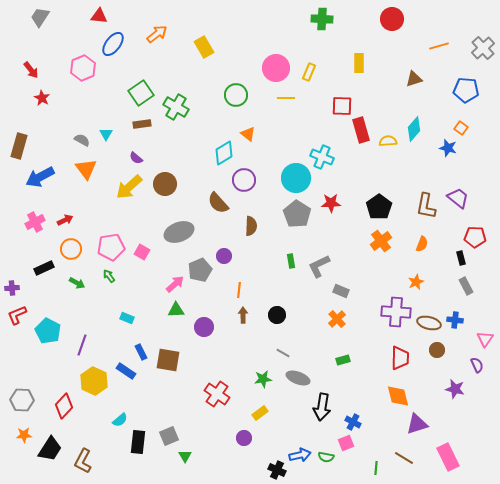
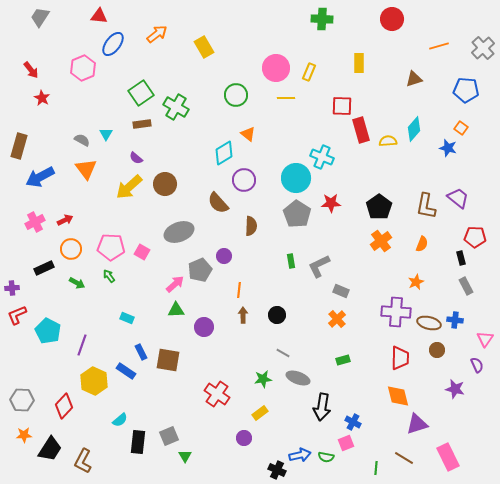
pink pentagon at (111, 247): rotated 12 degrees clockwise
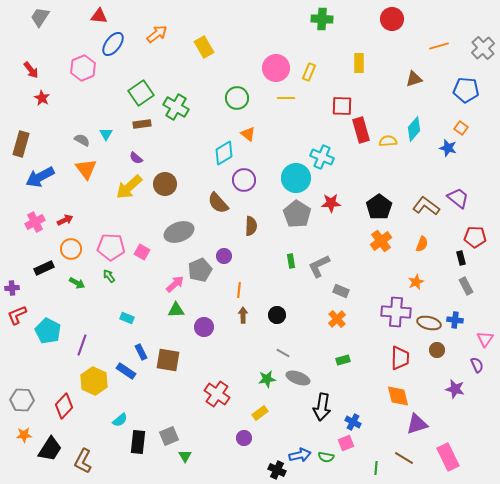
green circle at (236, 95): moved 1 px right, 3 px down
brown rectangle at (19, 146): moved 2 px right, 2 px up
brown L-shape at (426, 206): rotated 116 degrees clockwise
green star at (263, 379): moved 4 px right
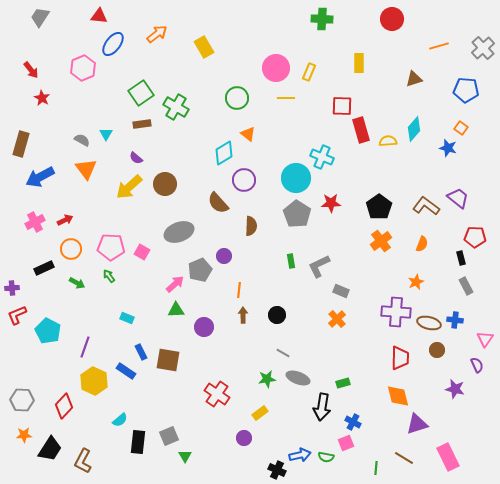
purple line at (82, 345): moved 3 px right, 2 px down
green rectangle at (343, 360): moved 23 px down
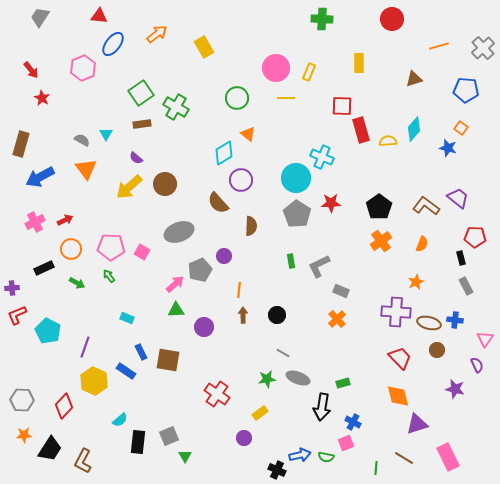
purple circle at (244, 180): moved 3 px left
red trapezoid at (400, 358): rotated 45 degrees counterclockwise
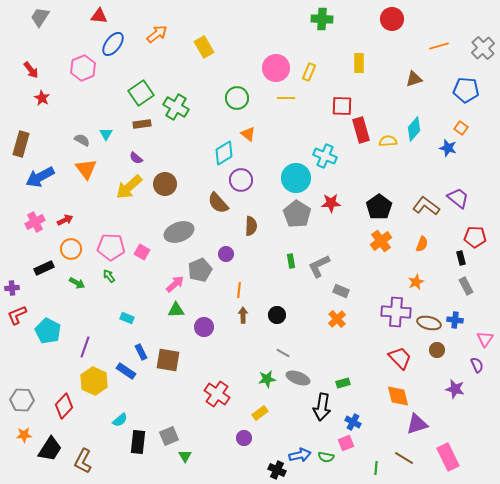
cyan cross at (322, 157): moved 3 px right, 1 px up
purple circle at (224, 256): moved 2 px right, 2 px up
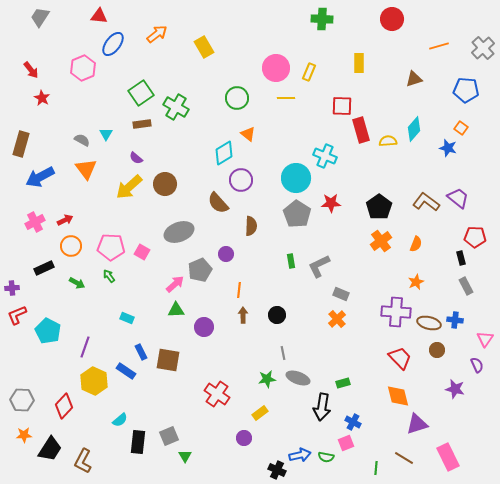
brown L-shape at (426, 206): moved 4 px up
orange semicircle at (422, 244): moved 6 px left
orange circle at (71, 249): moved 3 px up
gray rectangle at (341, 291): moved 3 px down
gray line at (283, 353): rotated 48 degrees clockwise
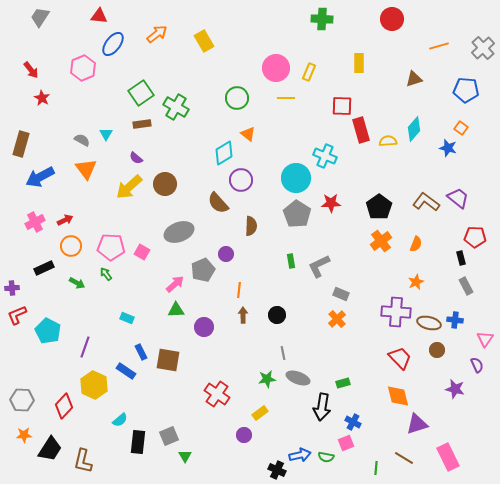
yellow rectangle at (204, 47): moved 6 px up
gray pentagon at (200, 270): moved 3 px right
green arrow at (109, 276): moved 3 px left, 2 px up
yellow hexagon at (94, 381): moved 4 px down
purple circle at (244, 438): moved 3 px up
brown L-shape at (83, 461): rotated 15 degrees counterclockwise
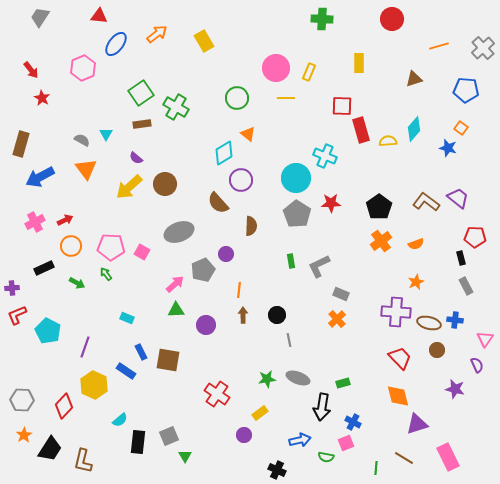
blue ellipse at (113, 44): moved 3 px right
orange semicircle at (416, 244): rotated 49 degrees clockwise
purple circle at (204, 327): moved 2 px right, 2 px up
gray line at (283, 353): moved 6 px right, 13 px up
orange star at (24, 435): rotated 28 degrees counterclockwise
blue arrow at (300, 455): moved 15 px up
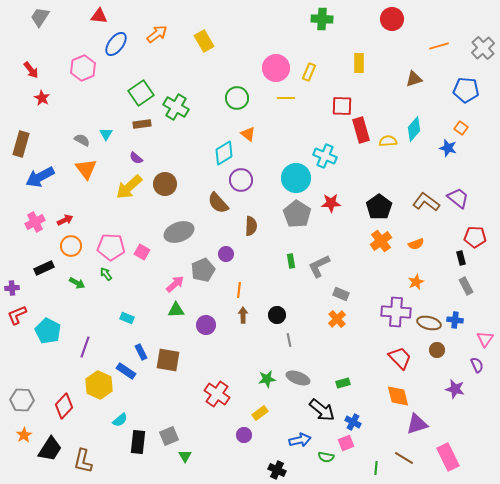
yellow hexagon at (94, 385): moved 5 px right
black arrow at (322, 407): moved 3 px down; rotated 60 degrees counterclockwise
